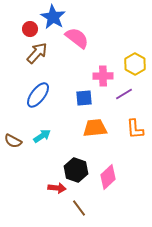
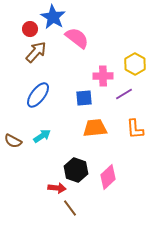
brown arrow: moved 1 px left, 1 px up
brown line: moved 9 px left
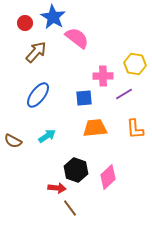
red circle: moved 5 px left, 6 px up
yellow hexagon: rotated 20 degrees counterclockwise
cyan arrow: moved 5 px right
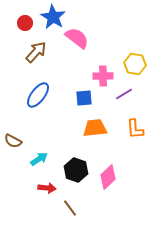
cyan arrow: moved 8 px left, 23 px down
red arrow: moved 10 px left
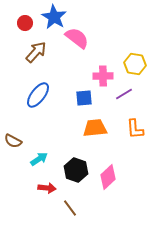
blue star: moved 1 px right
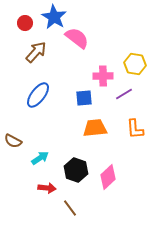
cyan arrow: moved 1 px right, 1 px up
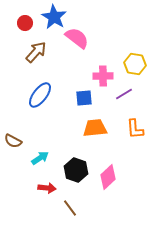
blue ellipse: moved 2 px right
